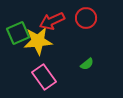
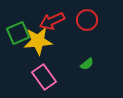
red circle: moved 1 px right, 2 px down
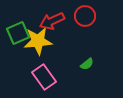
red circle: moved 2 px left, 4 px up
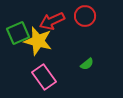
yellow star: rotated 20 degrees clockwise
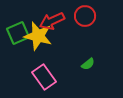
yellow star: moved 5 px up
green semicircle: moved 1 px right
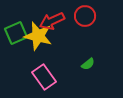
green square: moved 2 px left
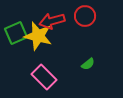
red arrow: rotated 10 degrees clockwise
pink rectangle: rotated 10 degrees counterclockwise
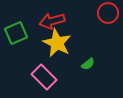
red circle: moved 23 px right, 3 px up
yellow star: moved 19 px right, 7 px down; rotated 12 degrees clockwise
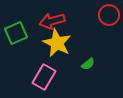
red circle: moved 1 px right, 2 px down
pink rectangle: rotated 75 degrees clockwise
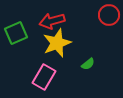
yellow star: rotated 24 degrees clockwise
